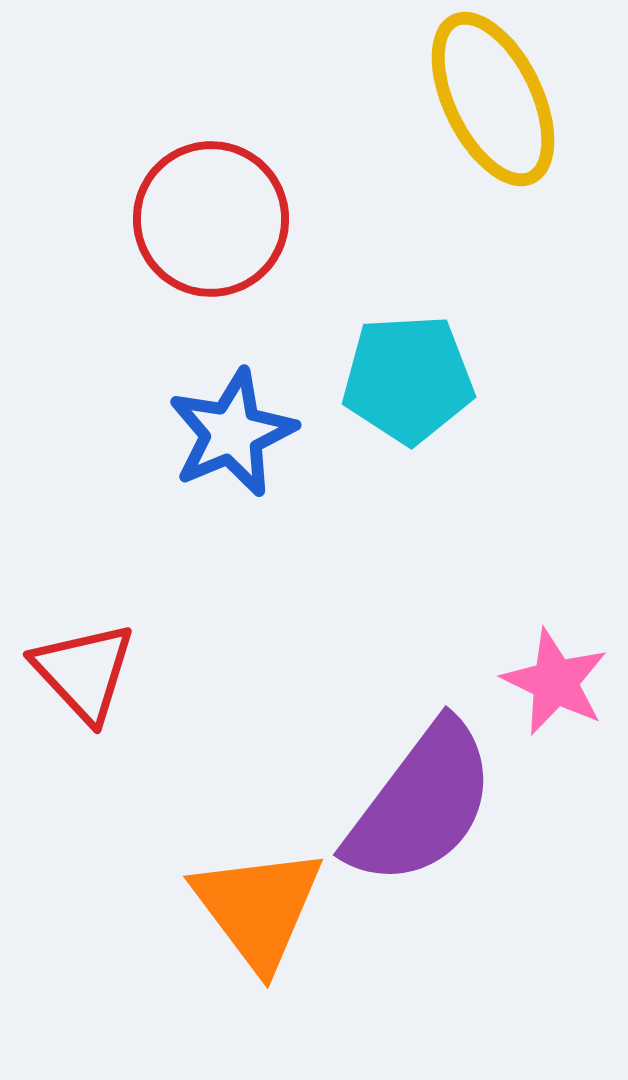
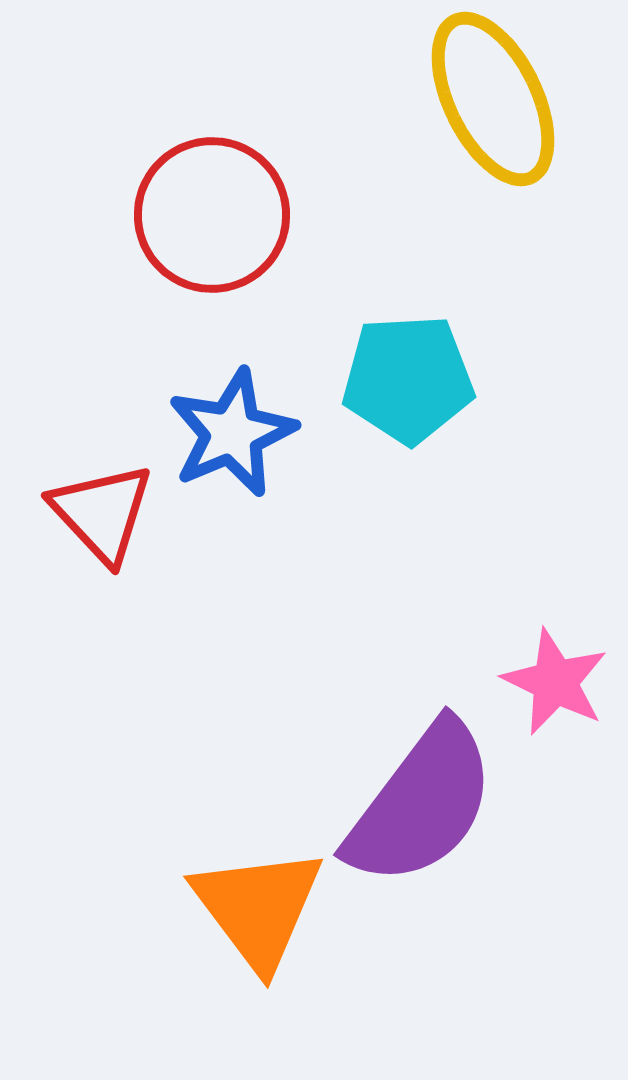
red circle: moved 1 px right, 4 px up
red triangle: moved 18 px right, 159 px up
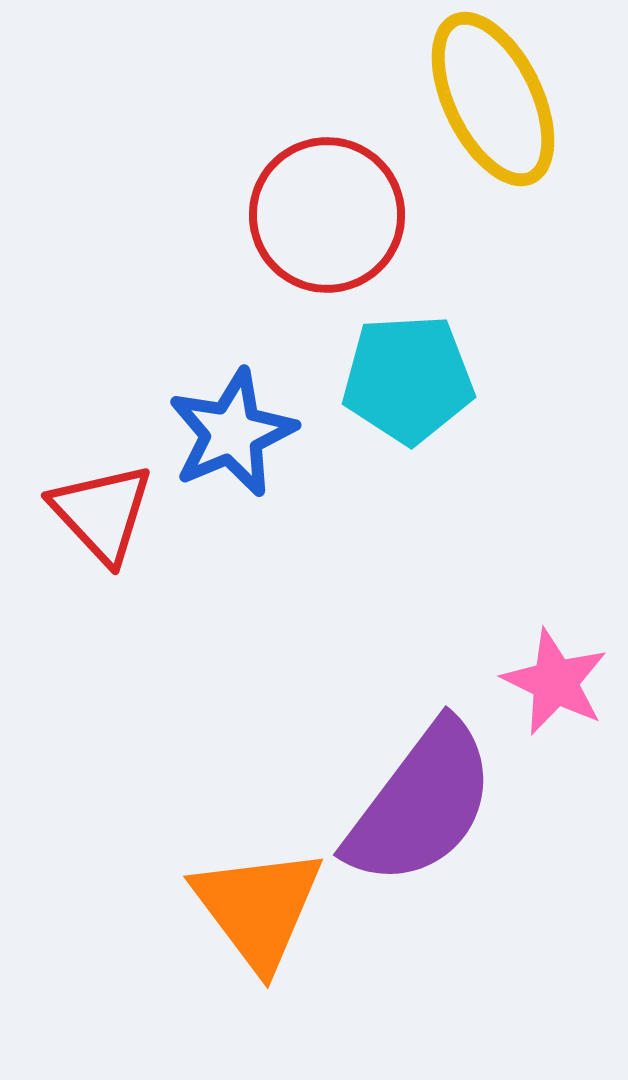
red circle: moved 115 px right
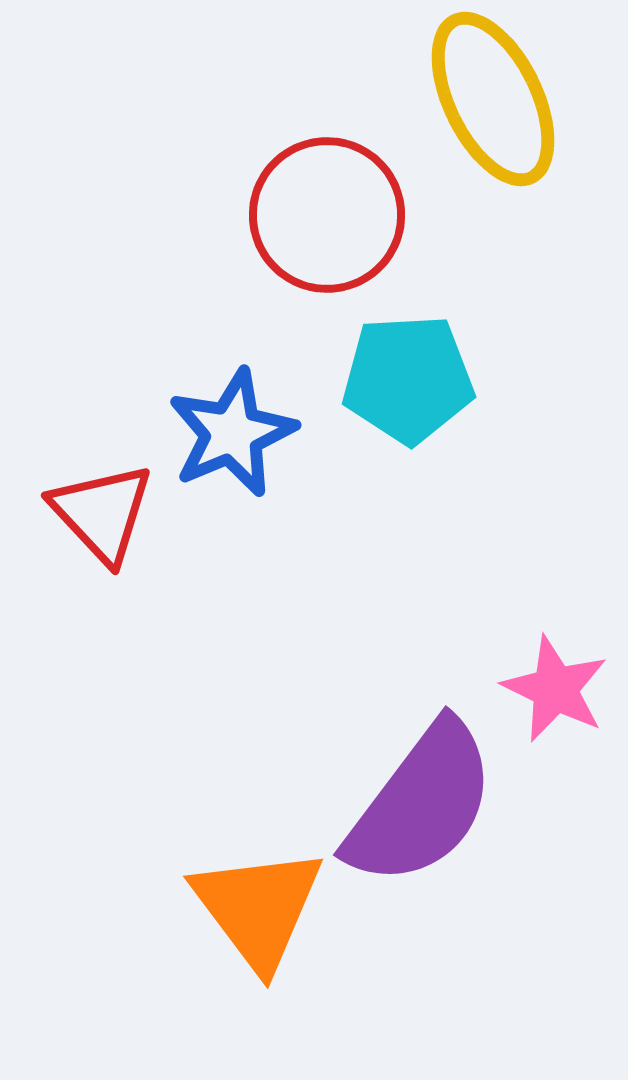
pink star: moved 7 px down
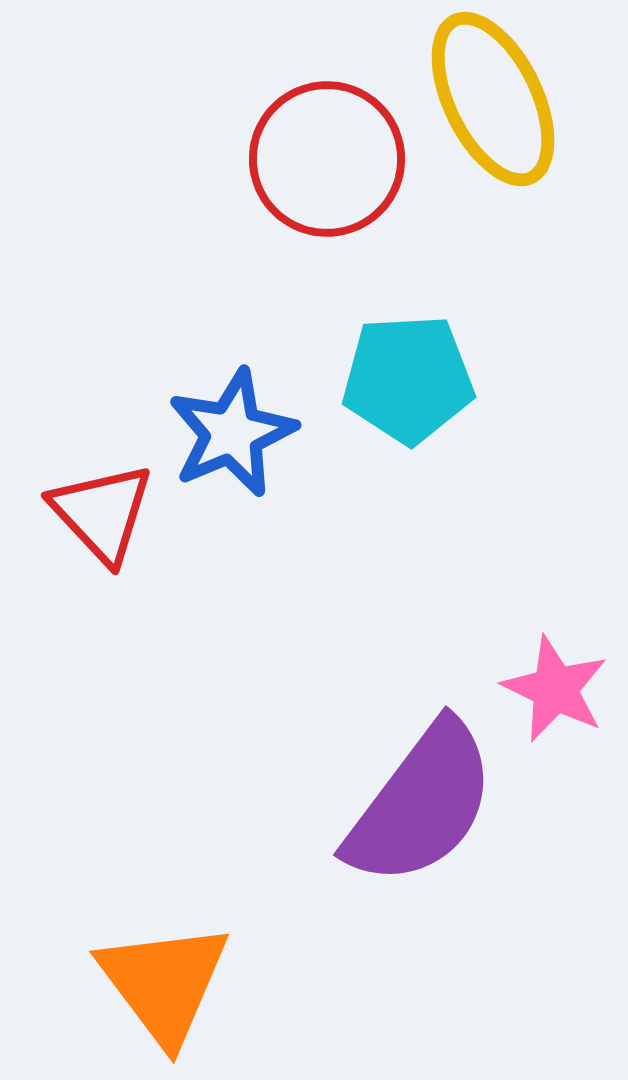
red circle: moved 56 px up
orange triangle: moved 94 px left, 75 px down
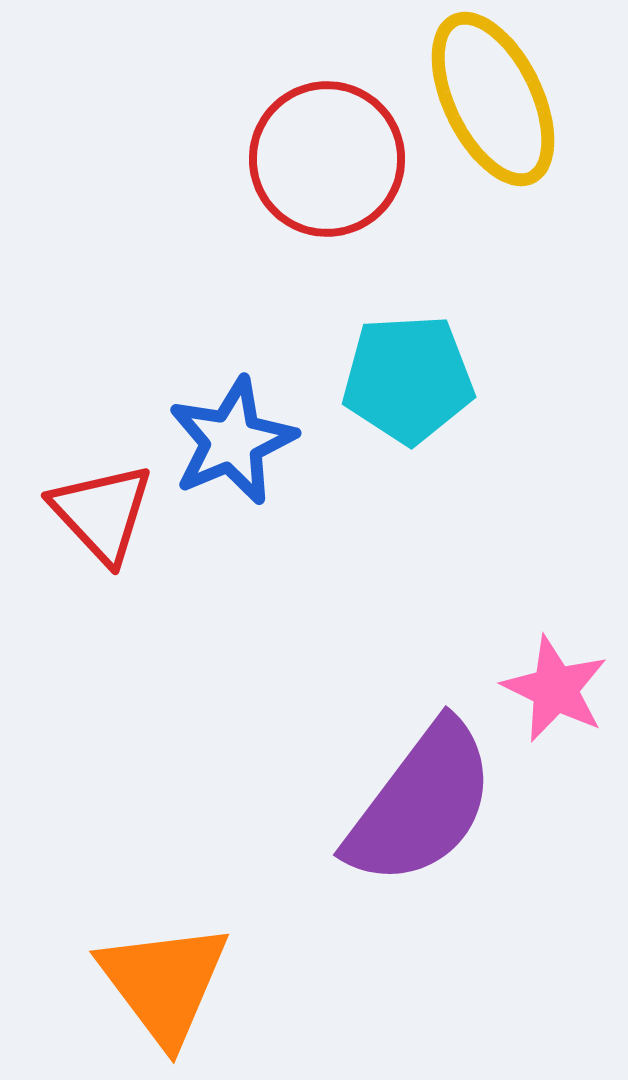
blue star: moved 8 px down
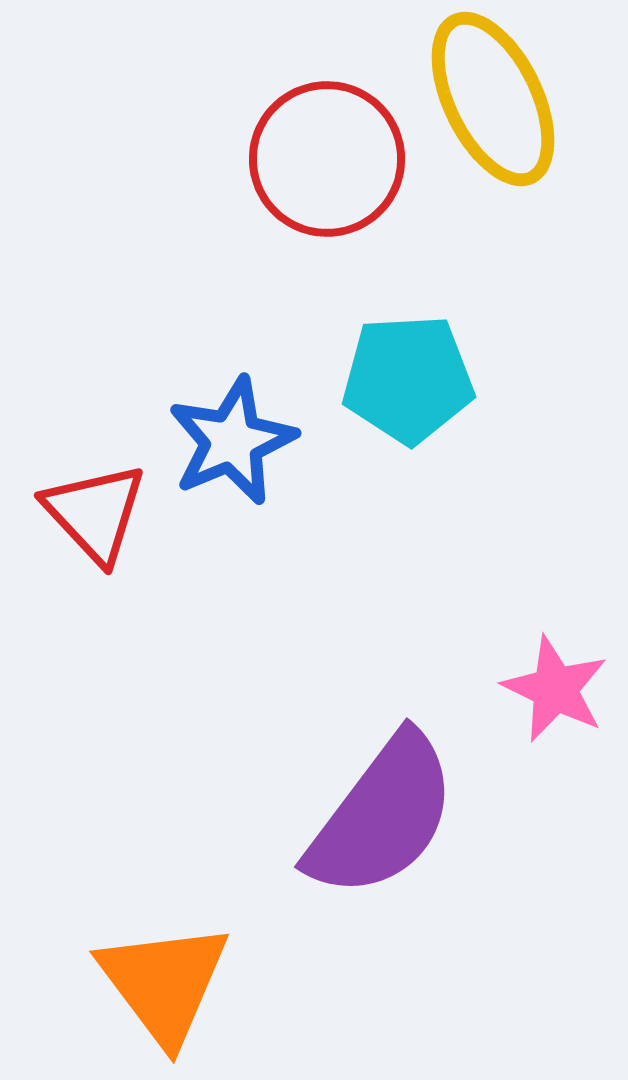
red triangle: moved 7 px left
purple semicircle: moved 39 px left, 12 px down
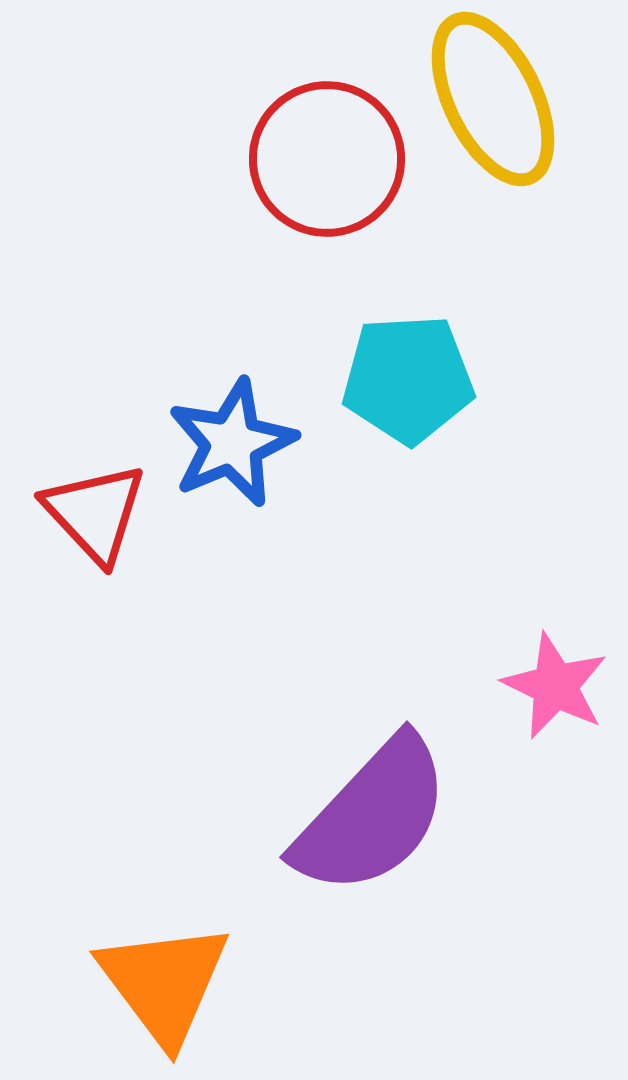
blue star: moved 2 px down
pink star: moved 3 px up
purple semicircle: moved 10 px left; rotated 6 degrees clockwise
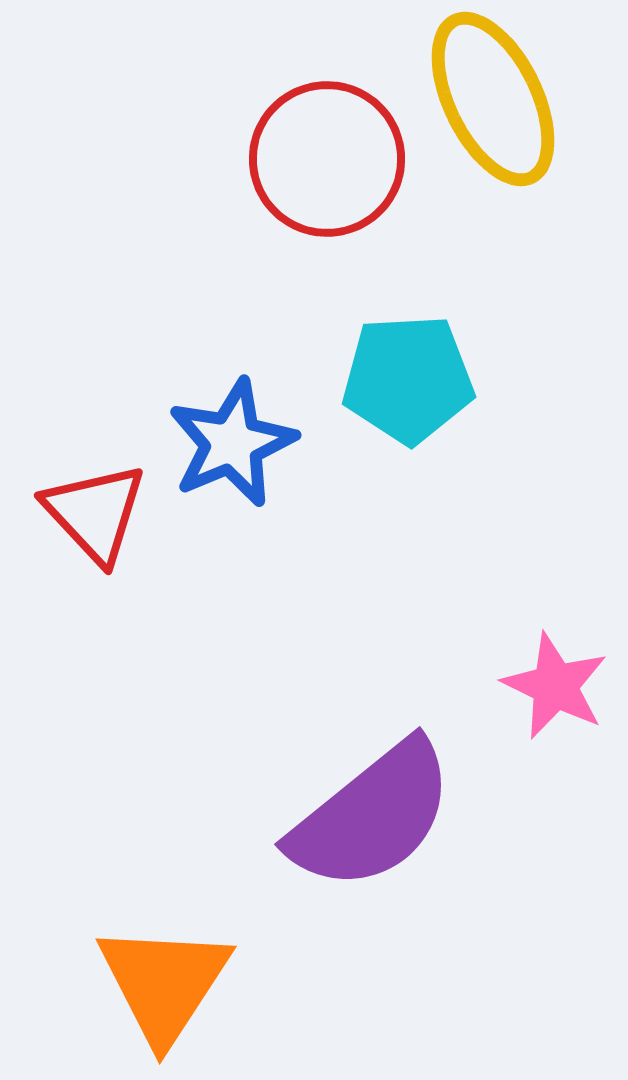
purple semicircle: rotated 8 degrees clockwise
orange triangle: rotated 10 degrees clockwise
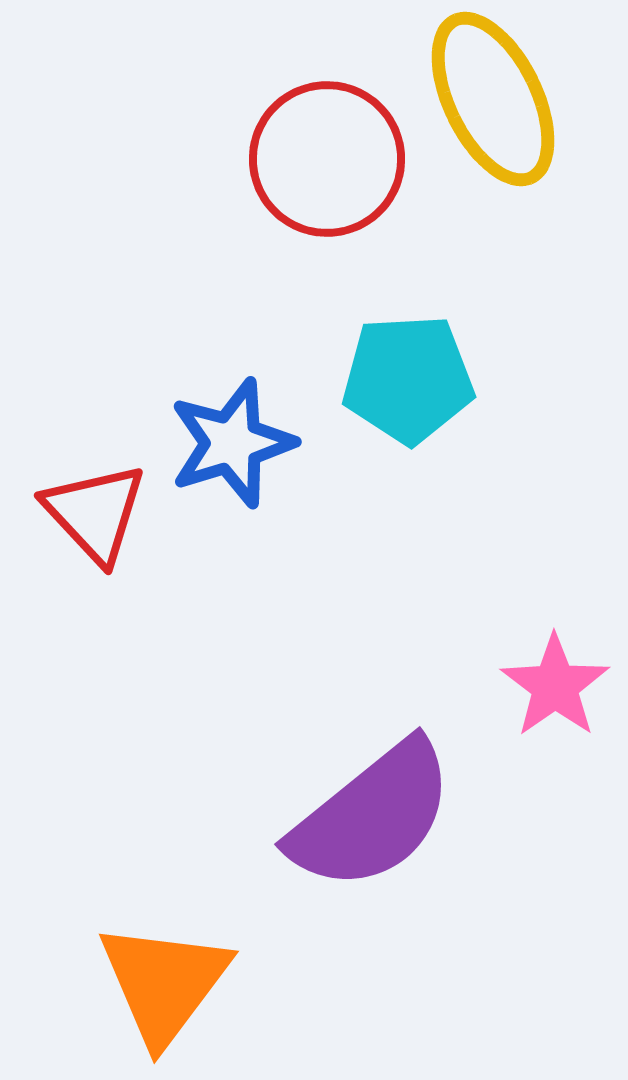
blue star: rotated 6 degrees clockwise
pink star: rotated 11 degrees clockwise
orange triangle: rotated 4 degrees clockwise
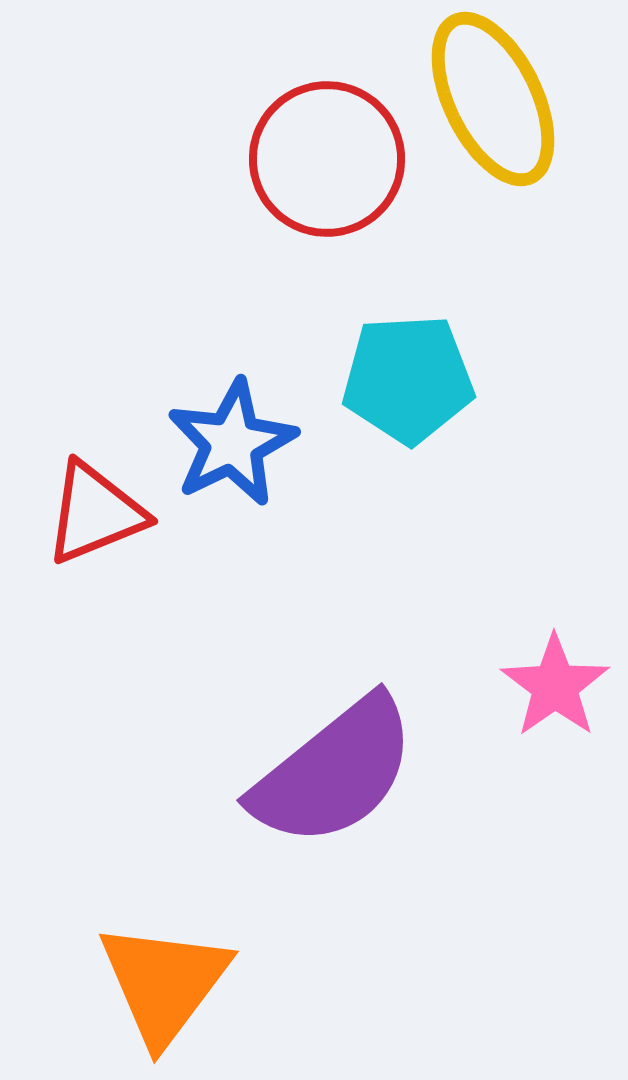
blue star: rotated 9 degrees counterclockwise
red triangle: rotated 51 degrees clockwise
purple semicircle: moved 38 px left, 44 px up
